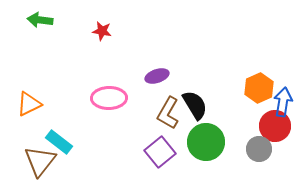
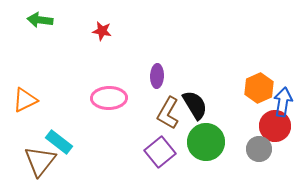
purple ellipse: rotated 70 degrees counterclockwise
orange triangle: moved 4 px left, 4 px up
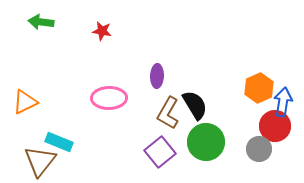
green arrow: moved 1 px right, 2 px down
orange triangle: moved 2 px down
cyan rectangle: rotated 16 degrees counterclockwise
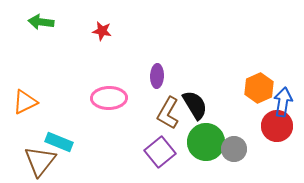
red circle: moved 2 px right
gray circle: moved 25 px left
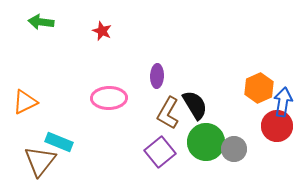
red star: rotated 12 degrees clockwise
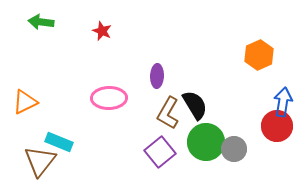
orange hexagon: moved 33 px up
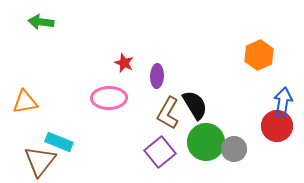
red star: moved 22 px right, 32 px down
orange triangle: rotated 16 degrees clockwise
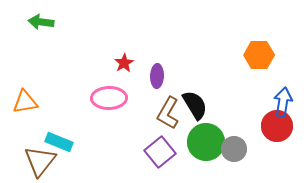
orange hexagon: rotated 24 degrees clockwise
red star: rotated 18 degrees clockwise
